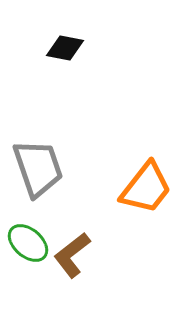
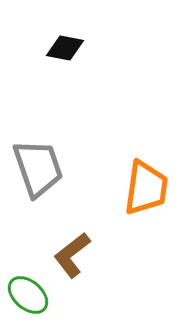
orange trapezoid: rotated 30 degrees counterclockwise
green ellipse: moved 52 px down
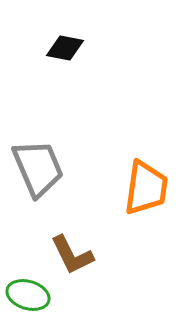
gray trapezoid: rotated 4 degrees counterclockwise
brown L-shape: rotated 78 degrees counterclockwise
green ellipse: rotated 24 degrees counterclockwise
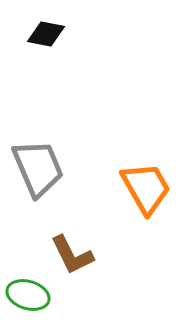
black diamond: moved 19 px left, 14 px up
orange trapezoid: rotated 38 degrees counterclockwise
